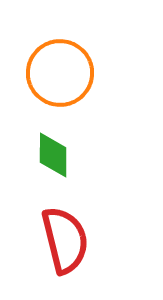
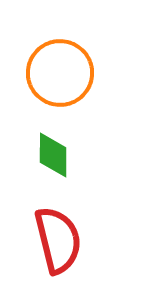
red semicircle: moved 7 px left
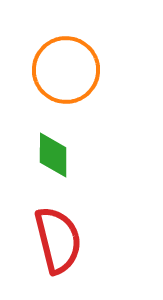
orange circle: moved 6 px right, 3 px up
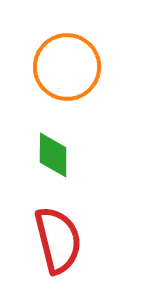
orange circle: moved 1 px right, 3 px up
